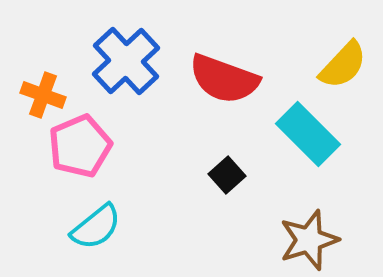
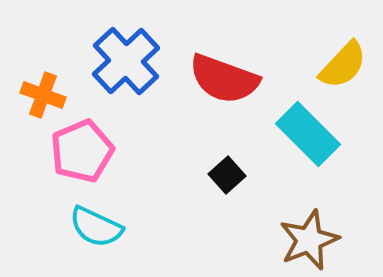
pink pentagon: moved 2 px right, 5 px down
cyan semicircle: rotated 64 degrees clockwise
brown star: rotated 4 degrees counterclockwise
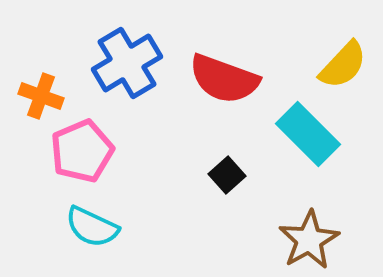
blue cross: moved 1 px right, 2 px down; rotated 12 degrees clockwise
orange cross: moved 2 px left, 1 px down
cyan semicircle: moved 4 px left
brown star: rotated 8 degrees counterclockwise
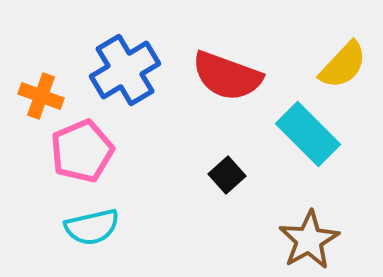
blue cross: moved 2 px left, 7 px down
red semicircle: moved 3 px right, 3 px up
cyan semicircle: rotated 38 degrees counterclockwise
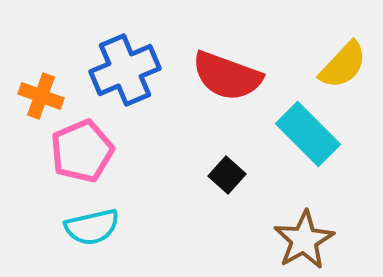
blue cross: rotated 8 degrees clockwise
black square: rotated 6 degrees counterclockwise
brown star: moved 5 px left
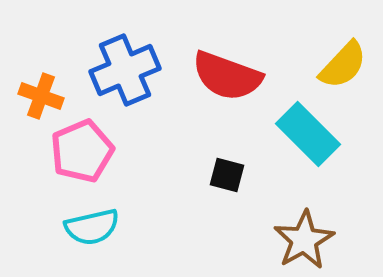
black square: rotated 27 degrees counterclockwise
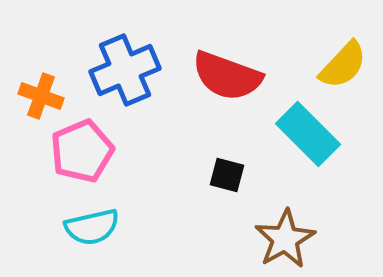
brown star: moved 19 px left, 1 px up
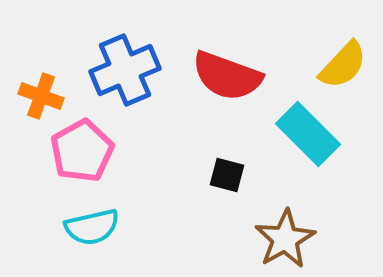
pink pentagon: rotated 6 degrees counterclockwise
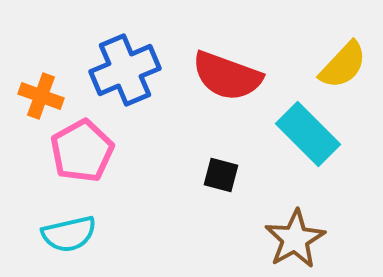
black square: moved 6 px left
cyan semicircle: moved 23 px left, 7 px down
brown star: moved 10 px right
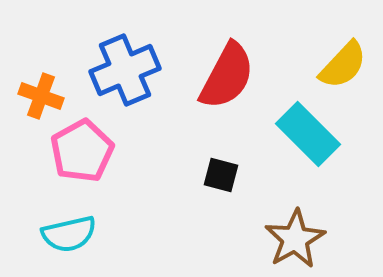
red semicircle: rotated 82 degrees counterclockwise
